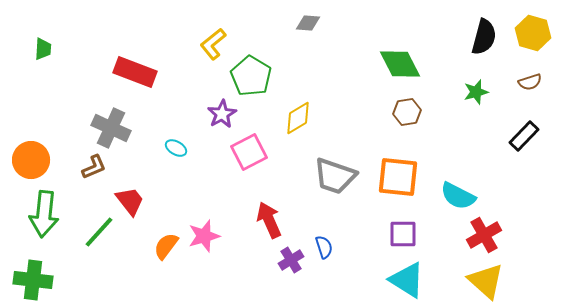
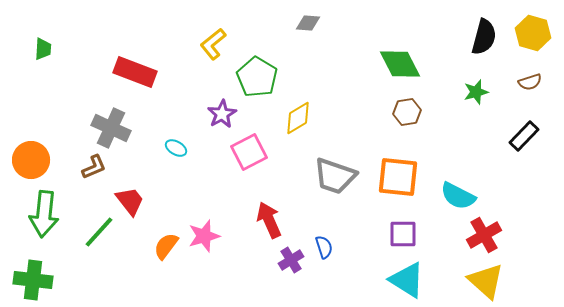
green pentagon: moved 6 px right, 1 px down
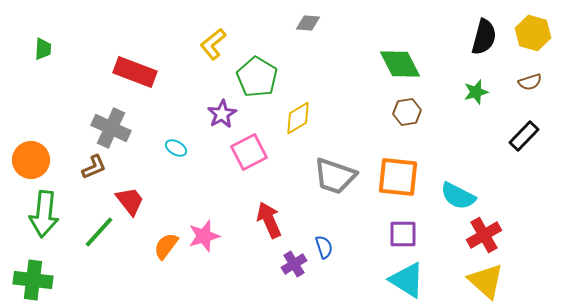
purple cross: moved 3 px right, 4 px down
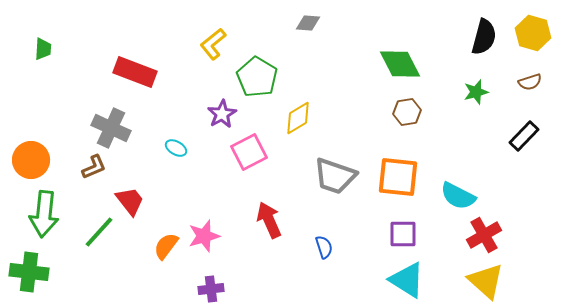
purple cross: moved 83 px left, 25 px down; rotated 25 degrees clockwise
green cross: moved 4 px left, 8 px up
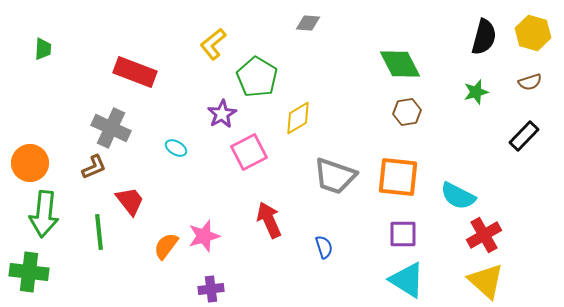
orange circle: moved 1 px left, 3 px down
green line: rotated 48 degrees counterclockwise
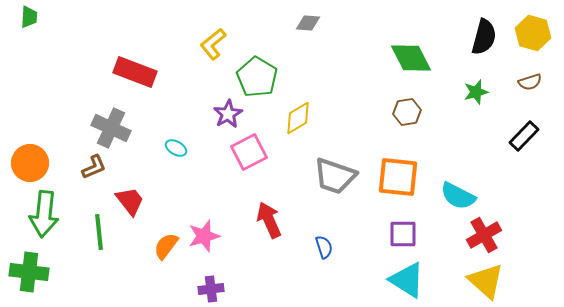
green trapezoid: moved 14 px left, 32 px up
green diamond: moved 11 px right, 6 px up
purple star: moved 6 px right
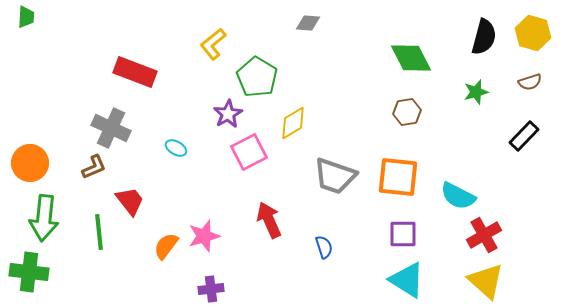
green trapezoid: moved 3 px left
yellow diamond: moved 5 px left, 5 px down
green arrow: moved 4 px down
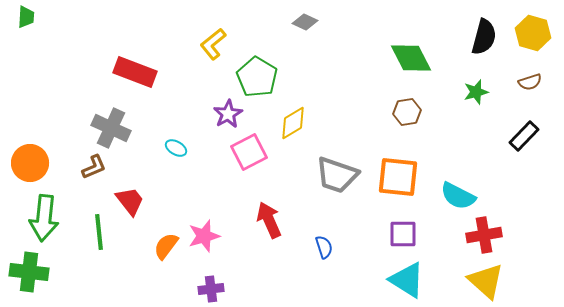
gray diamond: moved 3 px left, 1 px up; rotated 20 degrees clockwise
gray trapezoid: moved 2 px right, 1 px up
red cross: rotated 20 degrees clockwise
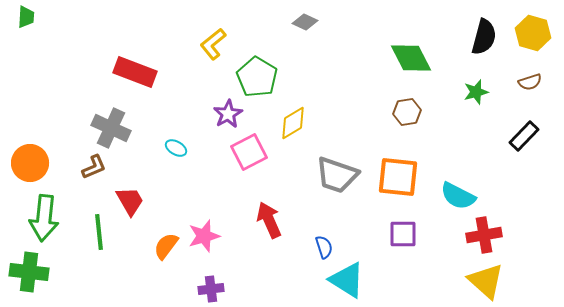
red trapezoid: rotated 8 degrees clockwise
cyan triangle: moved 60 px left
